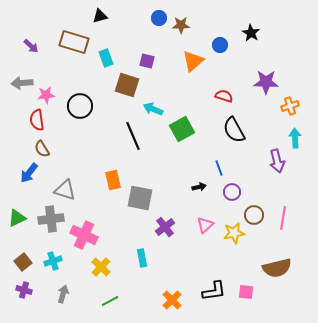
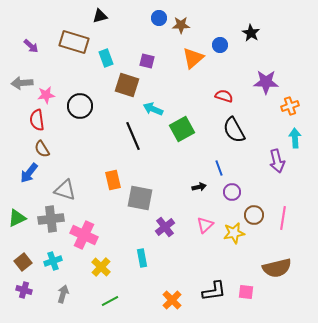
orange triangle at (193, 61): moved 3 px up
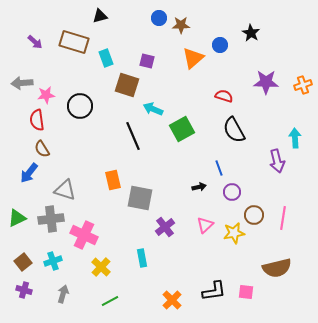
purple arrow at (31, 46): moved 4 px right, 4 px up
orange cross at (290, 106): moved 13 px right, 21 px up
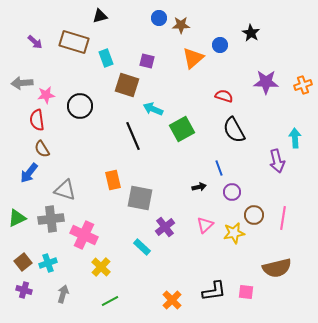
cyan rectangle at (142, 258): moved 11 px up; rotated 36 degrees counterclockwise
cyan cross at (53, 261): moved 5 px left, 2 px down
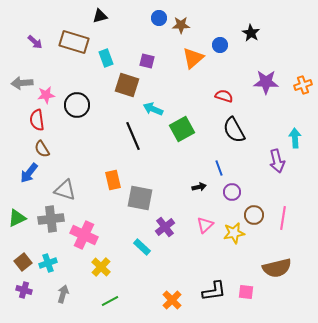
black circle at (80, 106): moved 3 px left, 1 px up
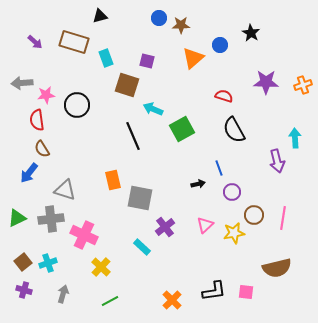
black arrow at (199, 187): moved 1 px left, 3 px up
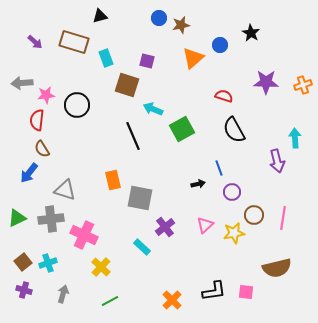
brown star at (181, 25): rotated 12 degrees counterclockwise
red semicircle at (37, 120): rotated 15 degrees clockwise
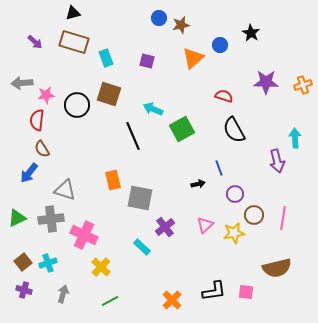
black triangle at (100, 16): moved 27 px left, 3 px up
brown square at (127, 85): moved 18 px left, 9 px down
purple circle at (232, 192): moved 3 px right, 2 px down
